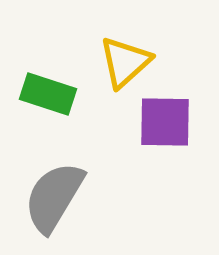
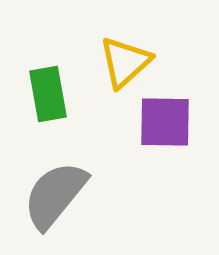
green rectangle: rotated 62 degrees clockwise
gray semicircle: moved 1 px right, 2 px up; rotated 8 degrees clockwise
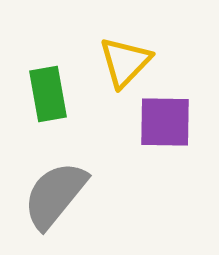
yellow triangle: rotated 4 degrees counterclockwise
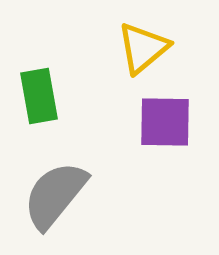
yellow triangle: moved 18 px right, 14 px up; rotated 6 degrees clockwise
green rectangle: moved 9 px left, 2 px down
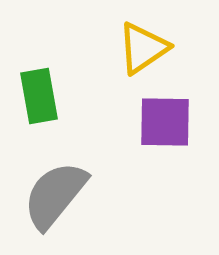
yellow triangle: rotated 6 degrees clockwise
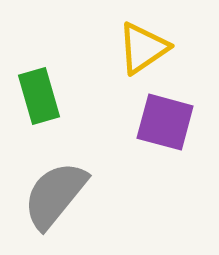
green rectangle: rotated 6 degrees counterclockwise
purple square: rotated 14 degrees clockwise
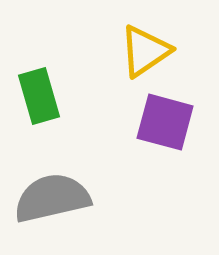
yellow triangle: moved 2 px right, 3 px down
gray semicircle: moved 3 px left, 3 px down; rotated 38 degrees clockwise
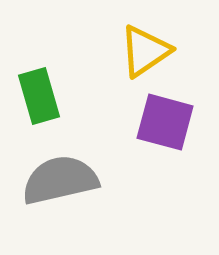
gray semicircle: moved 8 px right, 18 px up
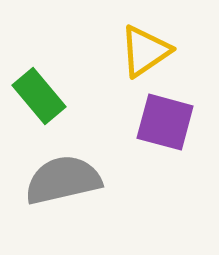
green rectangle: rotated 24 degrees counterclockwise
gray semicircle: moved 3 px right
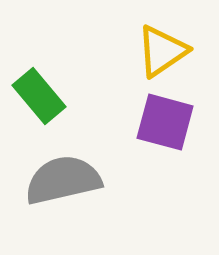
yellow triangle: moved 17 px right
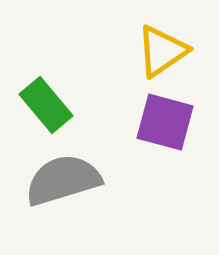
green rectangle: moved 7 px right, 9 px down
gray semicircle: rotated 4 degrees counterclockwise
